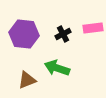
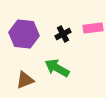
green arrow: rotated 10 degrees clockwise
brown triangle: moved 2 px left
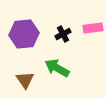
purple hexagon: rotated 12 degrees counterclockwise
brown triangle: rotated 42 degrees counterclockwise
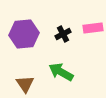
green arrow: moved 4 px right, 4 px down
brown triangle: moved 4 px down
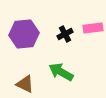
black cross: moved 2 px right
brown triangle: rotated 30 degrees counterclockwise
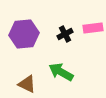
brown triangle: moved 2 px right
